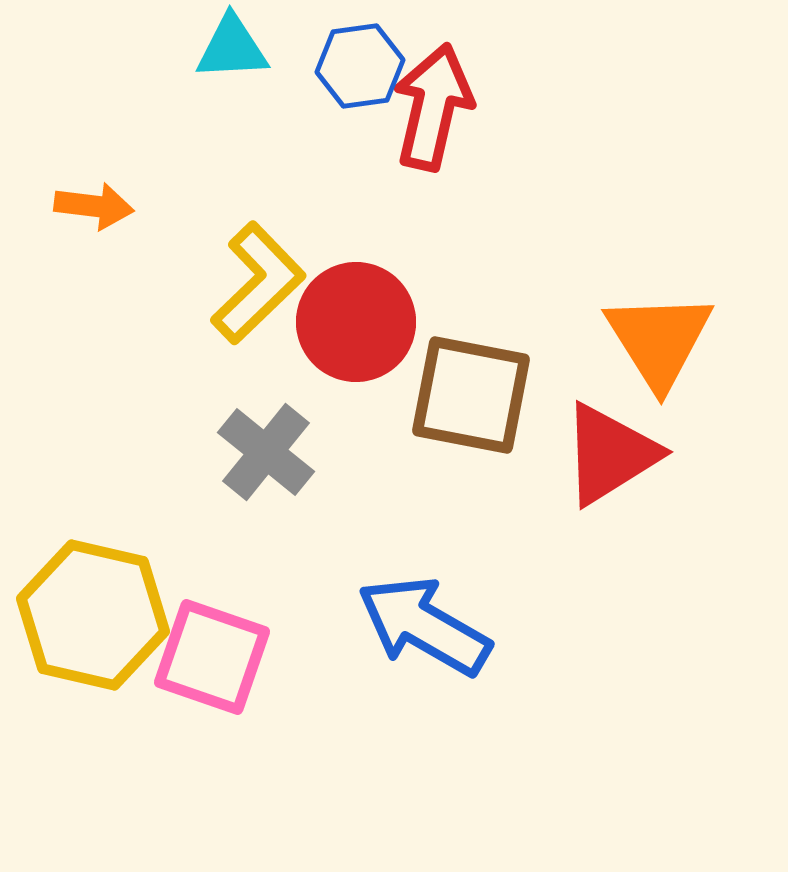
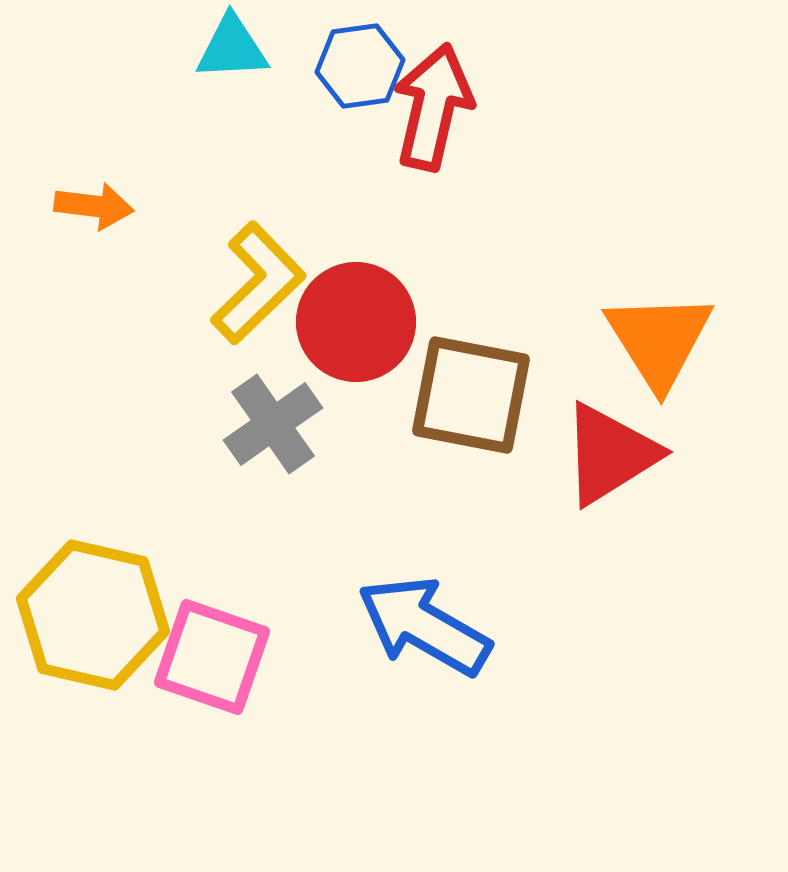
gray cross: moved 7 px right, 28 px up; rotated 16 degrees clockwise
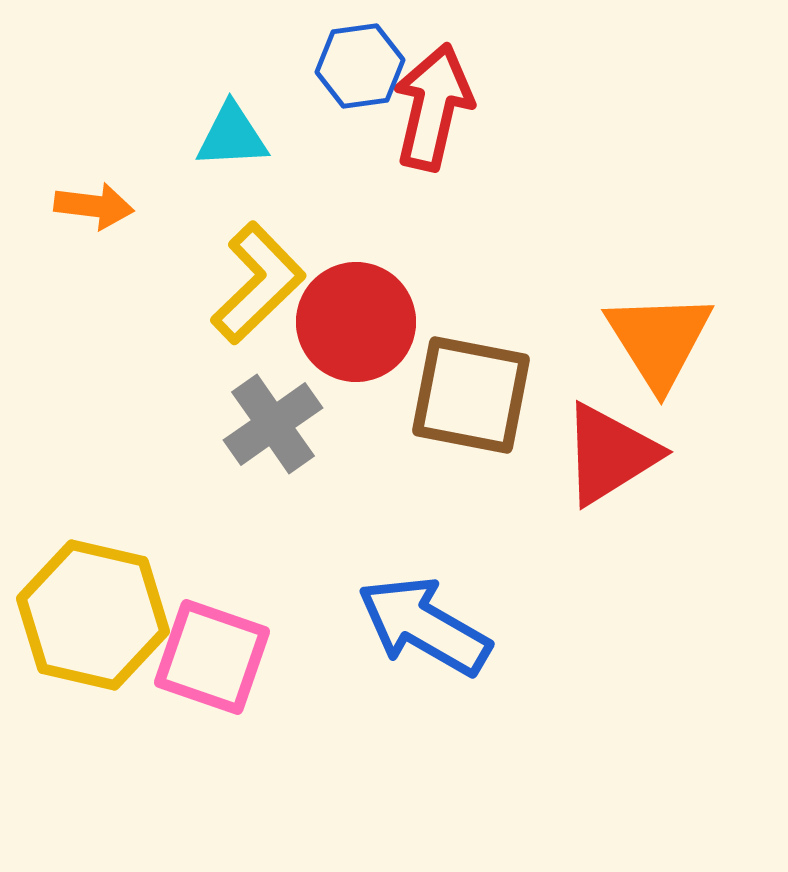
cyan triangle: moved 88 px down
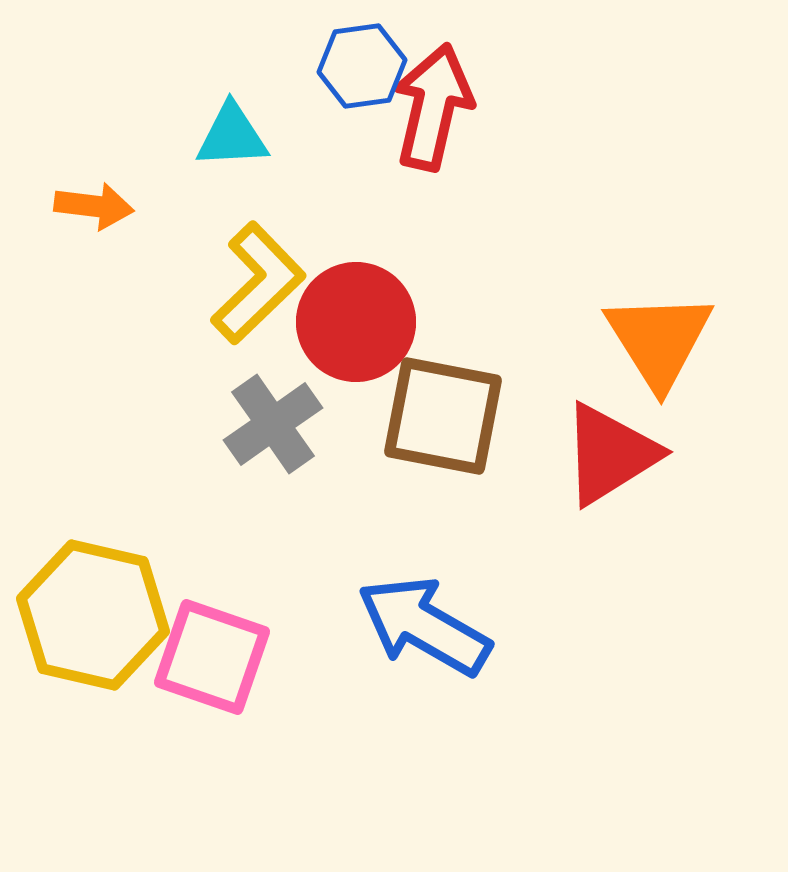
blue hexagon: moved 2 px right
brown square: moved 28 px left, 21 px down
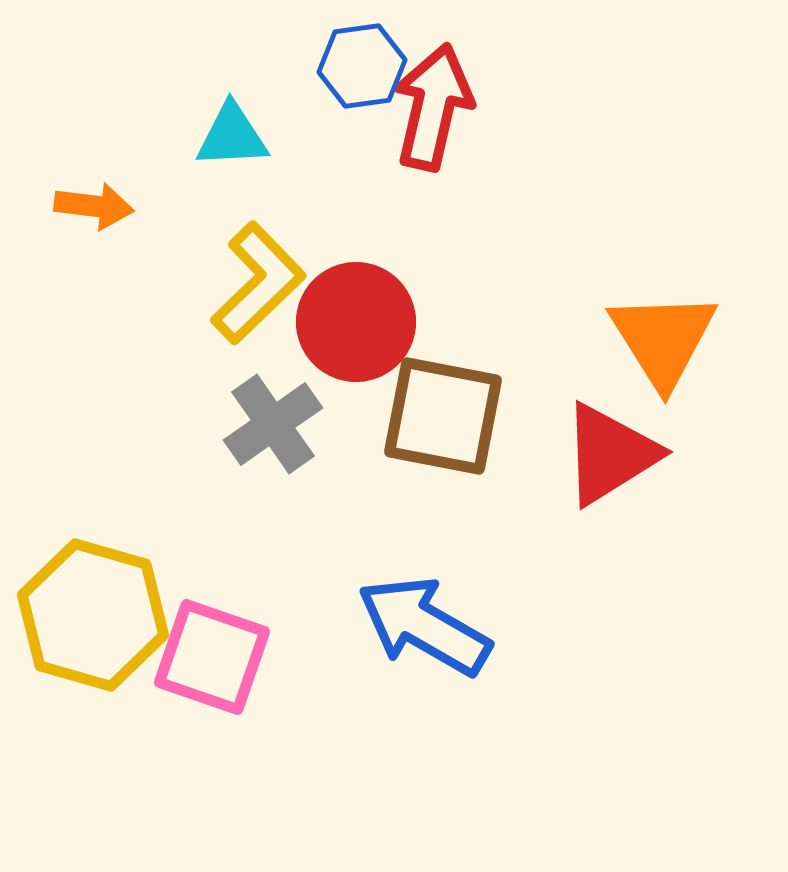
orange triangle: moved 4 px right, 1 px up
yellow hexagon: rotated 3 degrees clockwise
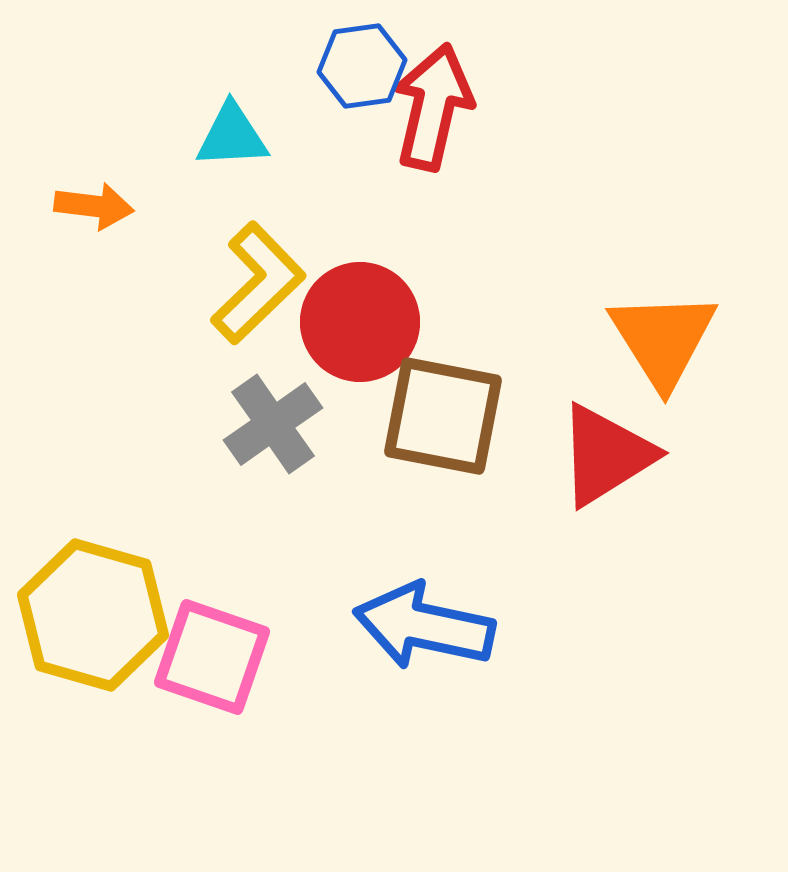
red circle: moved 4 px right
red triangle: moved 4 px left, 1 px down
blue arrow: rotated 18 degrees counterclockwise
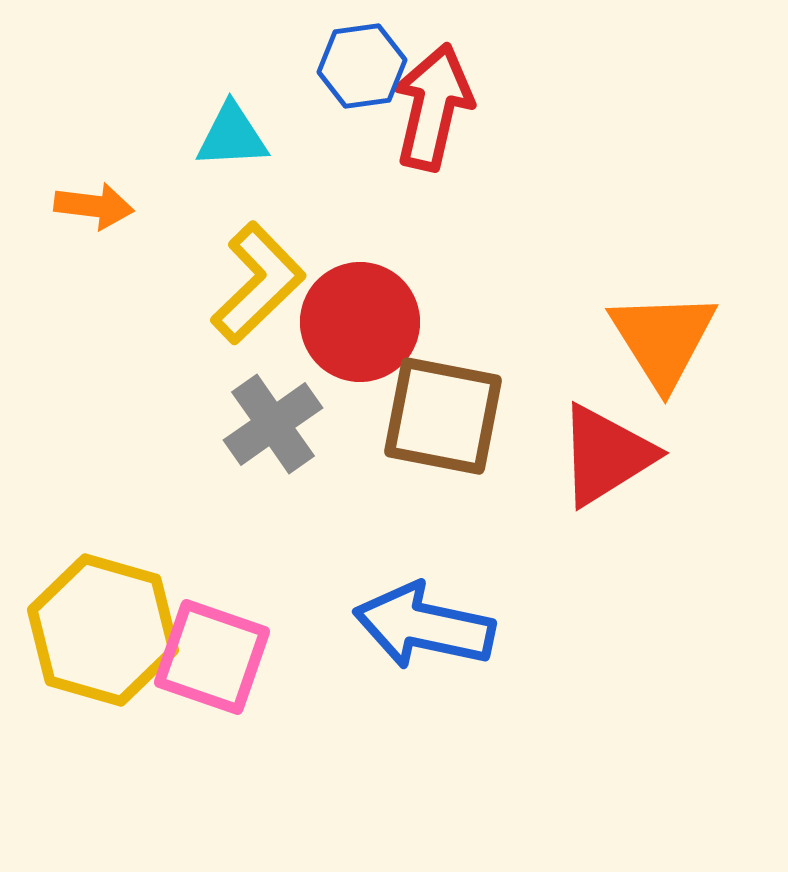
yellow hexagon: moved 10 px right, 15 px down
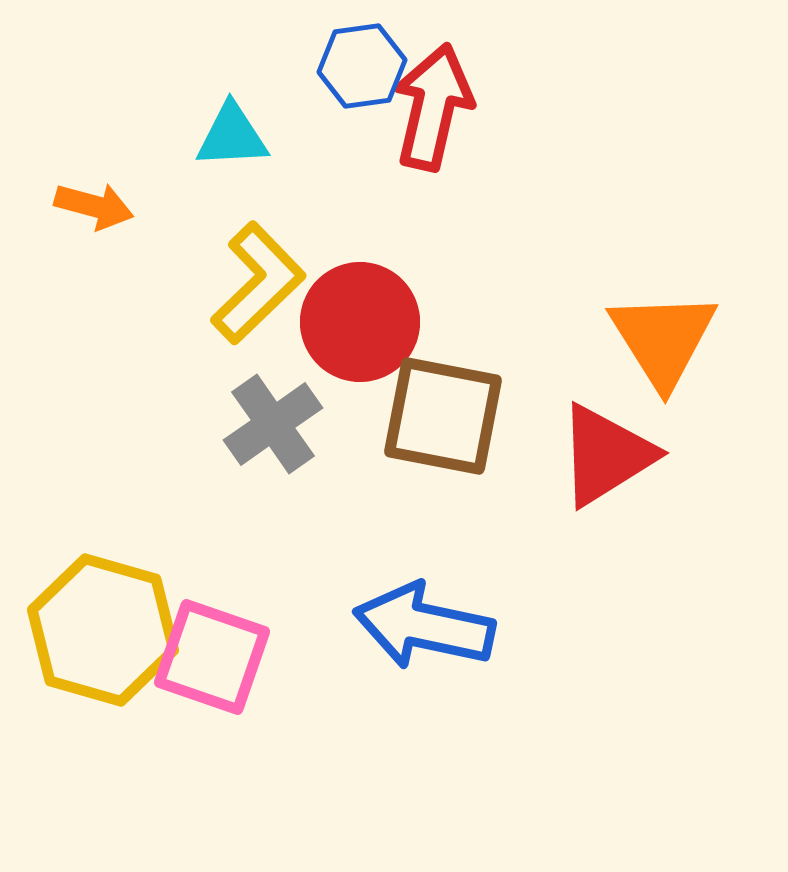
orange arrow: rotated 8 degrees clockwise
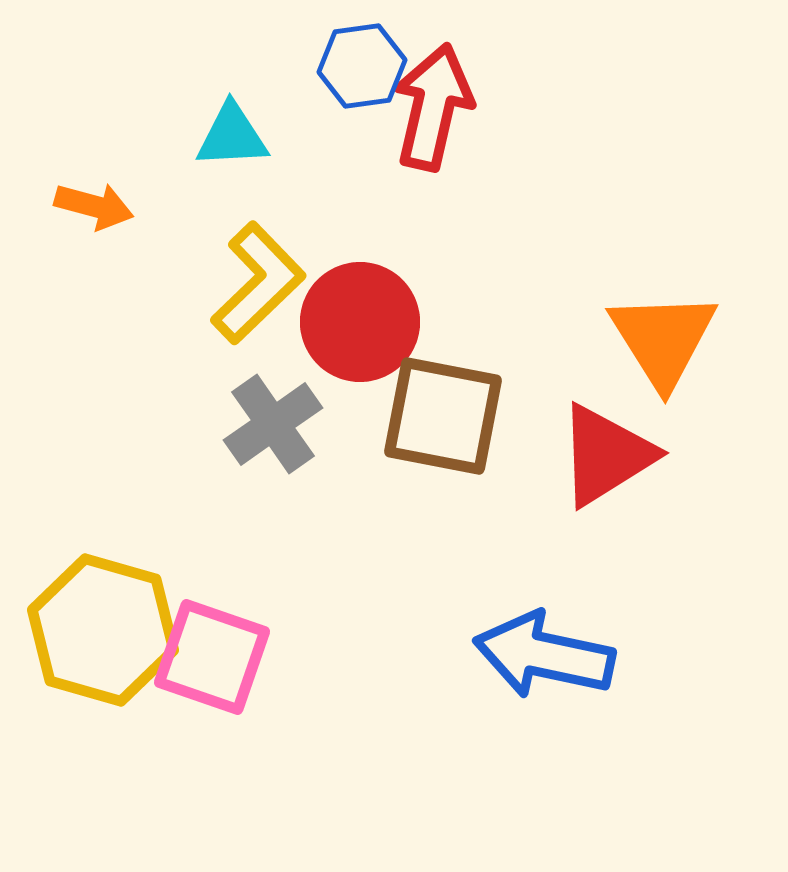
blue arrow: moved 120 px right, 29 px down
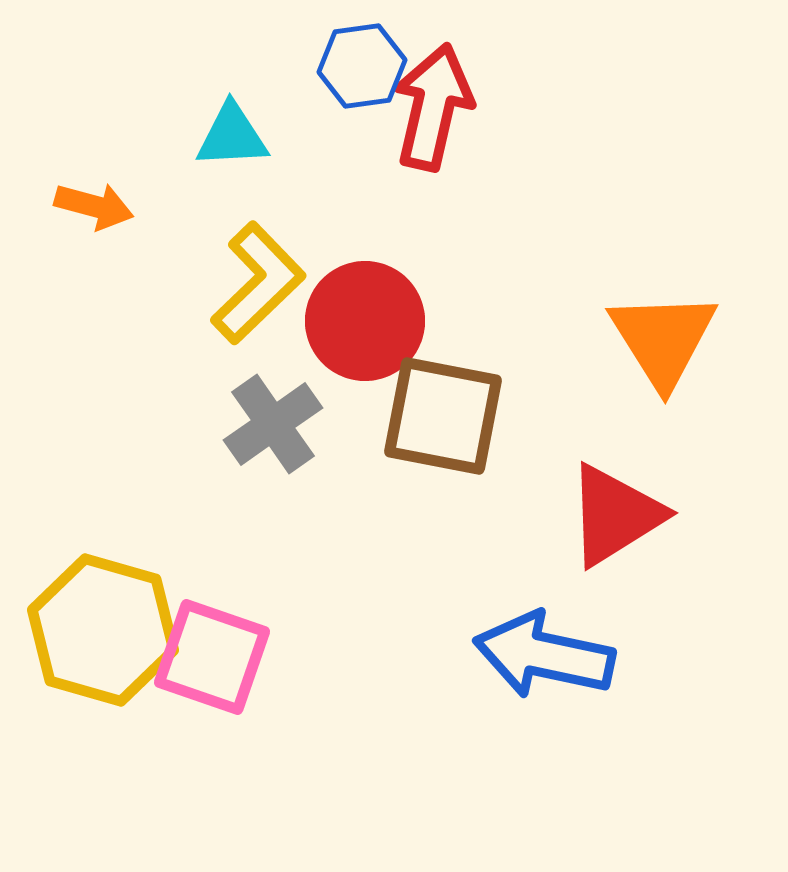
red circle: moved 5 px right, 1 px up
red triangle: moved 9 px right, 60 px down
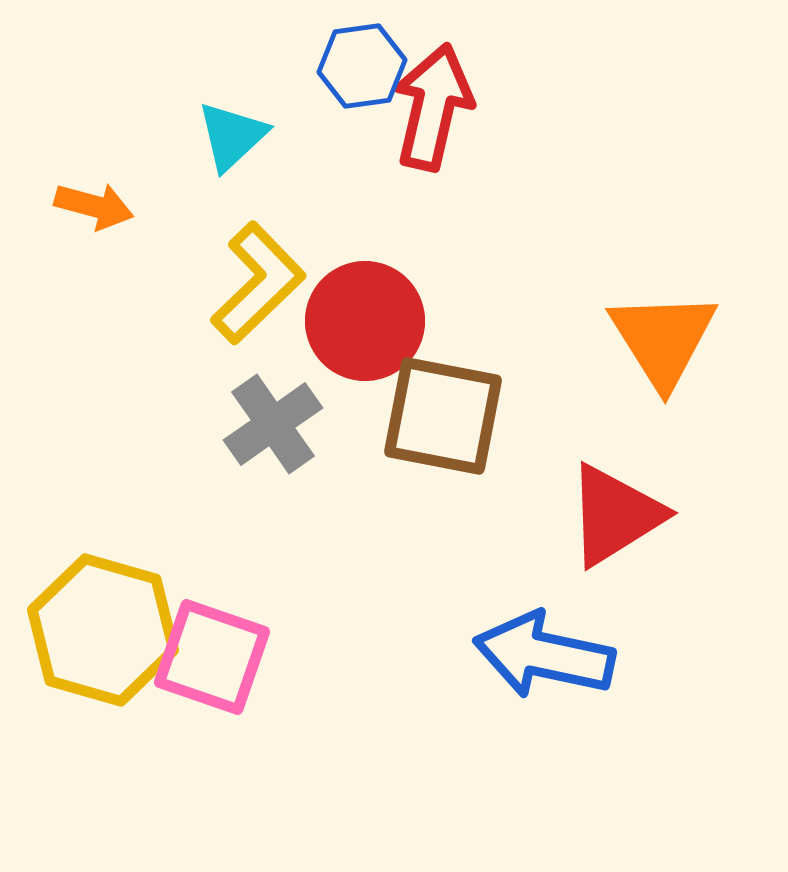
cyan triangle: rotated 40 degrees counterclockwise
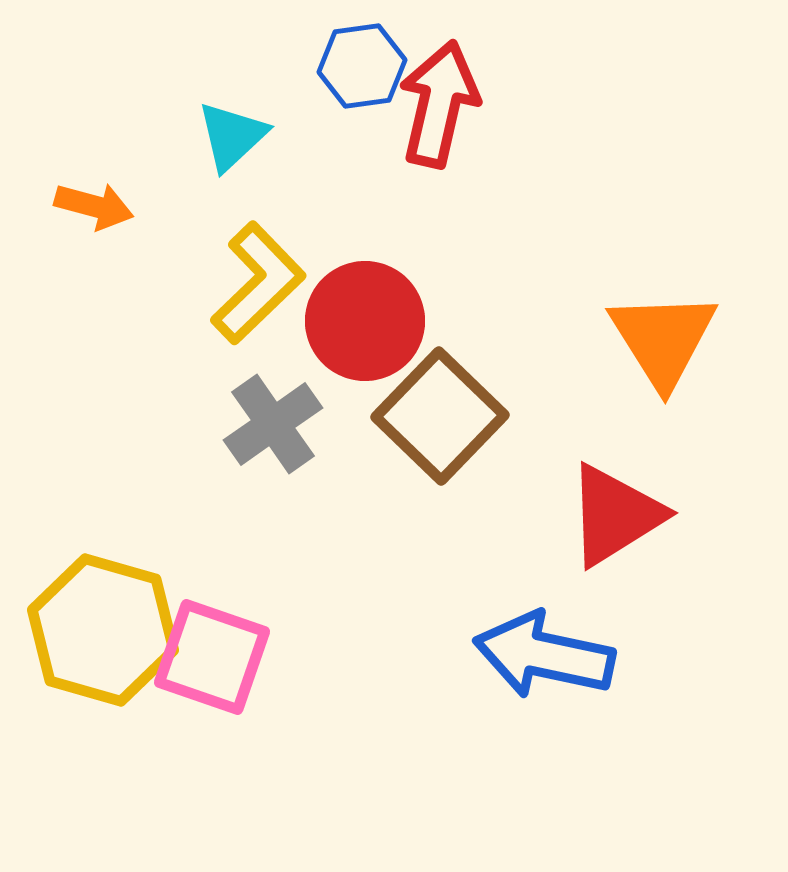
red arrow: moved 6 px right, 3 px up
brown square: moved 3 px left; rotated 33 degrees clockwise
